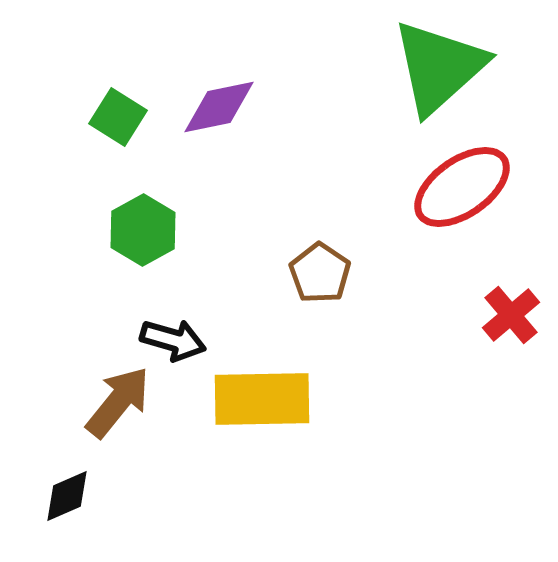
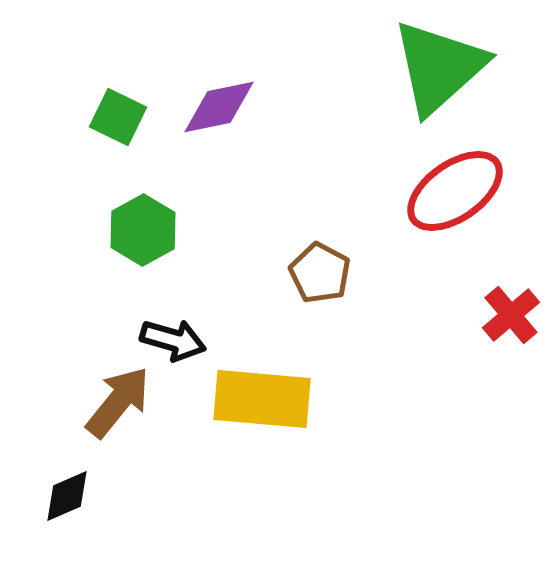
green square: rotated 6 degrees counterclockwise
red ellipse: moved 7 px left, 4 px down
brown pentagon: rotated 6 degrees counterclockwise
yellow rectangle: rotated 6 degrees clockwise
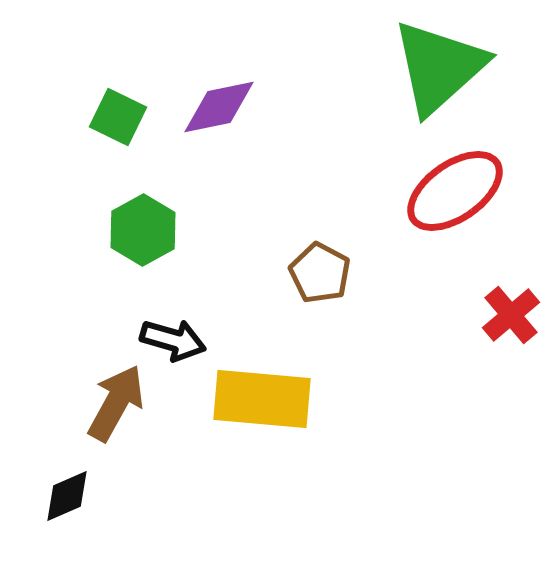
brown arrow: moved 2 px left, 1 px down; rotated 10 degrees counterclockwise
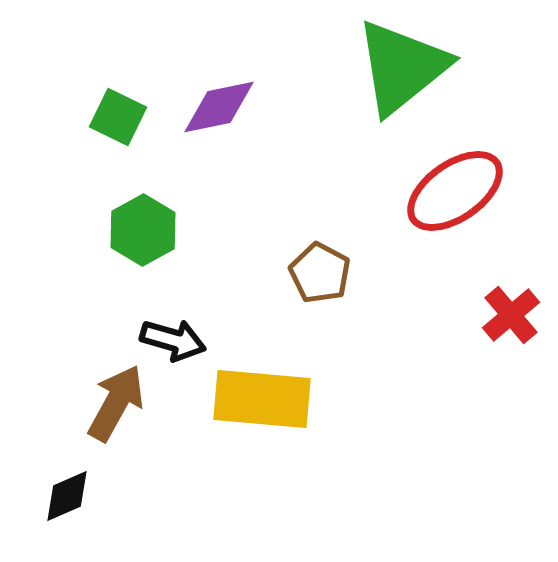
green triangle: moved 37 px left; rotated 3 degrees clockwise
